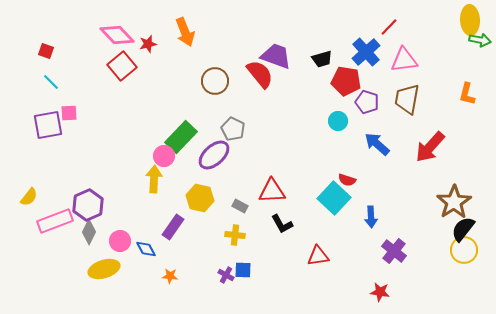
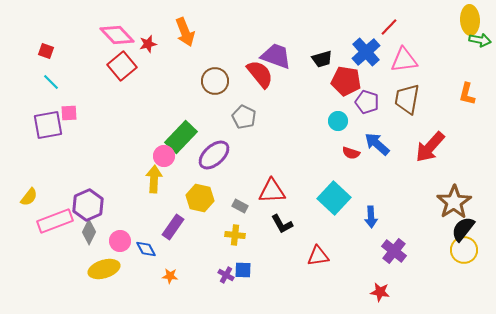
gray pentagon at (233, 129): moved 11 px right, 12 px up
red semicircle at (347, 180): moved 4 px right, 27 px up
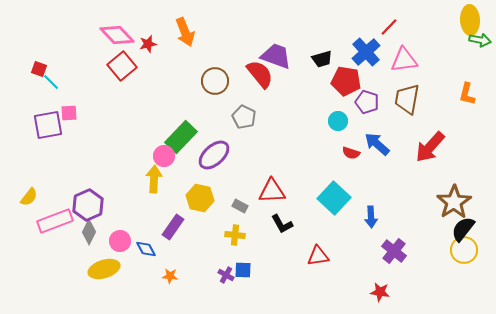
red square at (46, 51): moved 7 px left, 18 px down
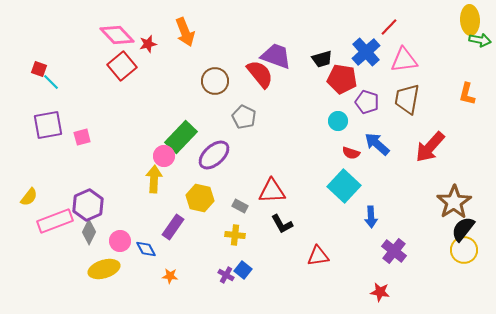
red pentagon at (346, 81): moved 4 px left, 2 px up
pink square at (69, 113): moved 13 px right, 24 px down; rotated 12 degrees counterclockwise
cyan square at (334, 198): moved 10 px right, 12 px up
blue square at (243, 270): rotated 36 degrees clockwise
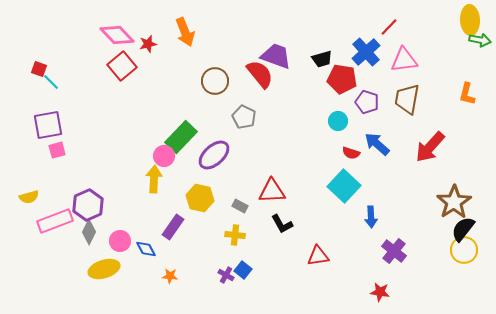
pink square at (82, 137): moved 25 px left, 13 px down
yellow semicircle at (29, 197): rotated 36 degrees clockwise
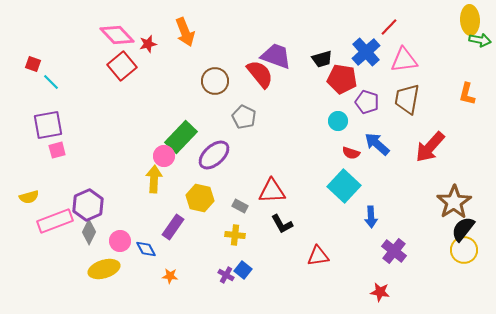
red square at (39, 69): moved 6 px left, 5 px up
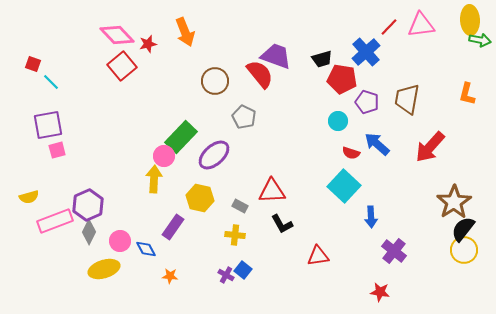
pink triangle at (404, 60): moved 17 px right, 35 px up
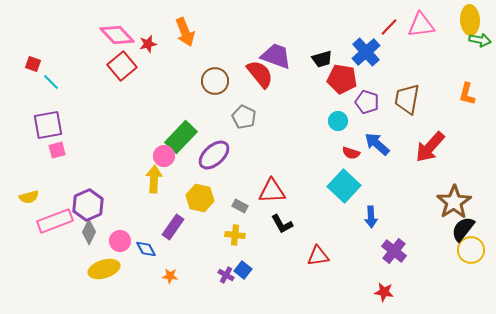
yellow circle at (464, 250): moved 7 px right
red star at (380, 292): moved 4 px right
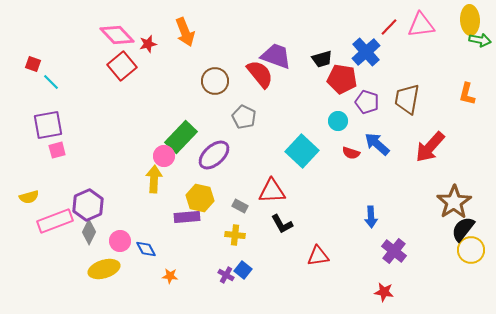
cyan square at (344, 186): moved 42 px left, 35 px up
purple rectangle at (173, 227): moved 14 px right, 10 px up; rotated 50 degrees clockwise
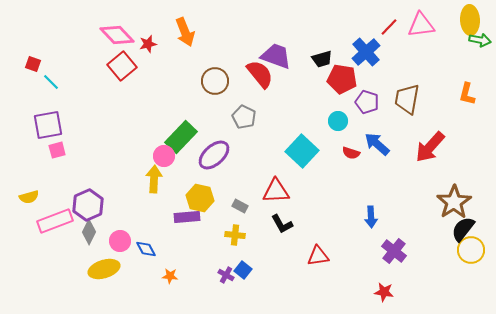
red triangle at (272, 191): moved 4 px right
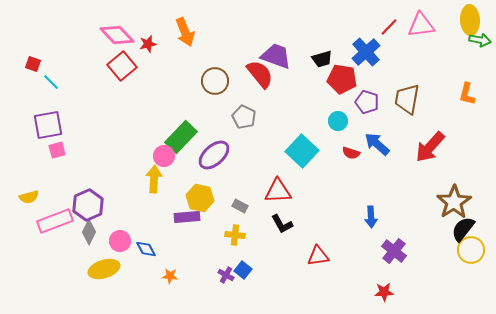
red triangle at (276, 191): moved 2 px right
red star at (384, 292): rotated 12 degrees counterclockwise
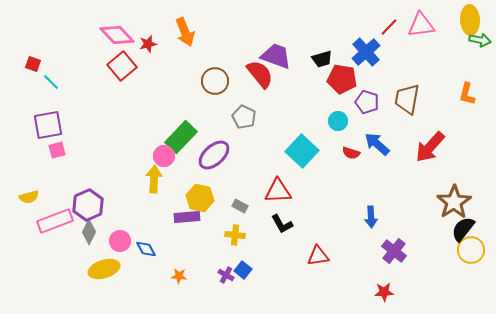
orange star at (170, 276): moved 9 px right
